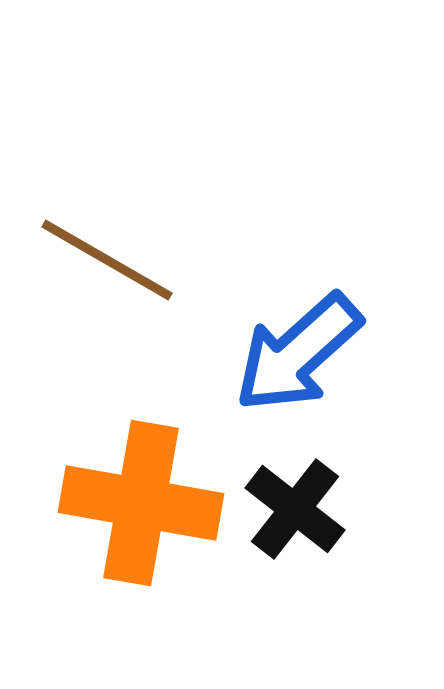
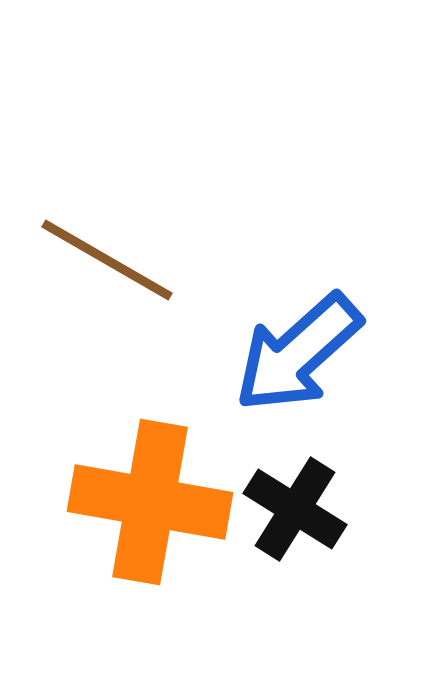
orange cross: moved 9 px right, 1 px up
black cross: rotated 6 degrees counterclockwise
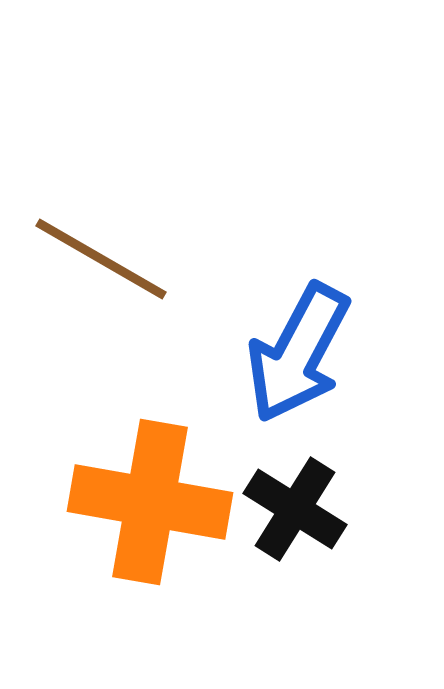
brown line: moved 6 px left, 1 px up
blue arrow: rotated 20 degrees counterclockwise
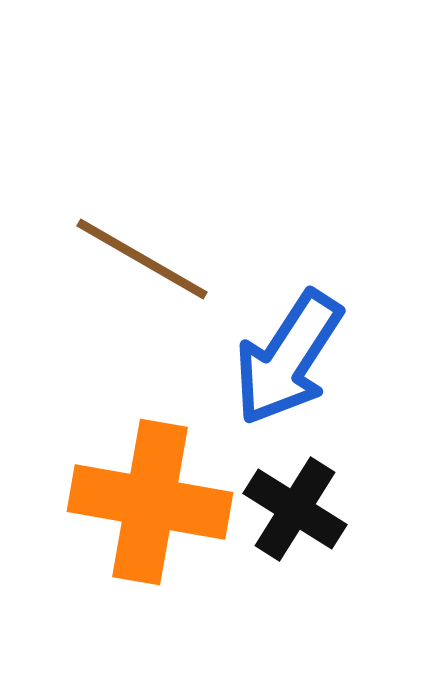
brown line: moved 41 px right
blue arrow: moved 10 px left, 5 px down; rotated 5 degrees clockwise
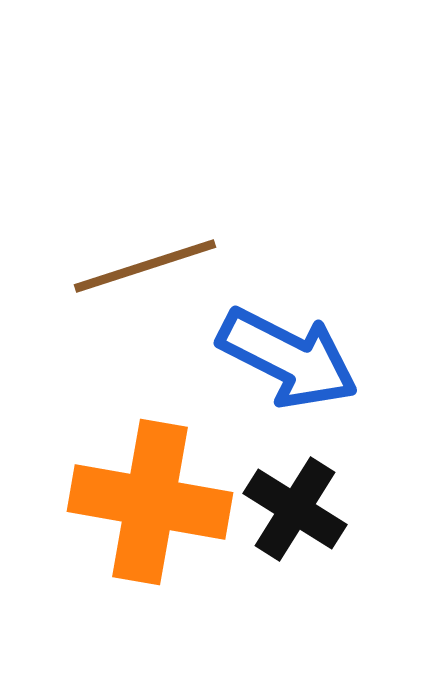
brown line: moved 3 px right, 7 px down; rotated 48 degrees counterclockwise
blue arrow: rotated 96 degrees counterclockwise
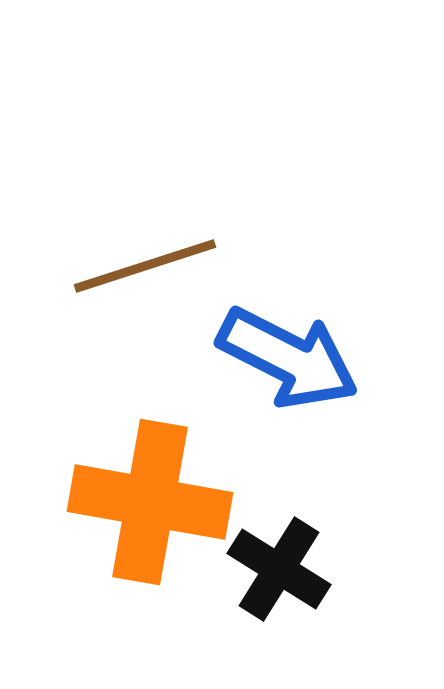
black cross: moved 16 px left, 60 px down
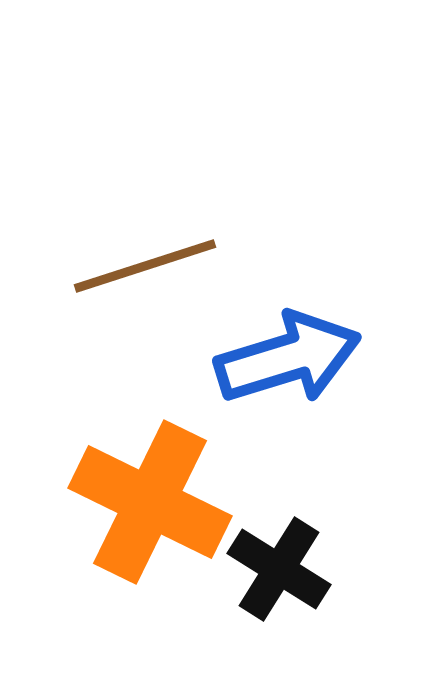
blue arrow: rotated 44 degrees counterclockwise
orange cross: rotated 16 degrees clockwise
